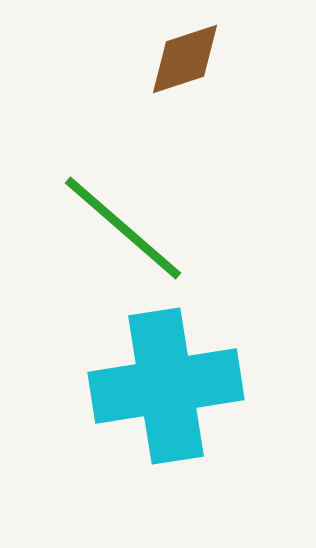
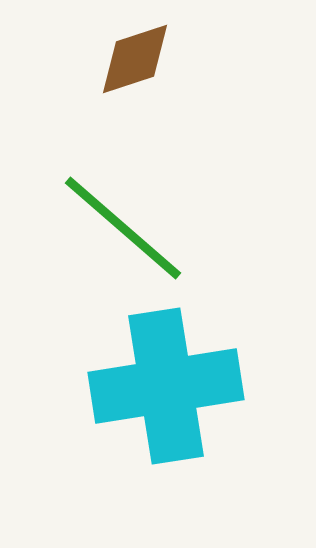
brown diamond: moved 50 px left
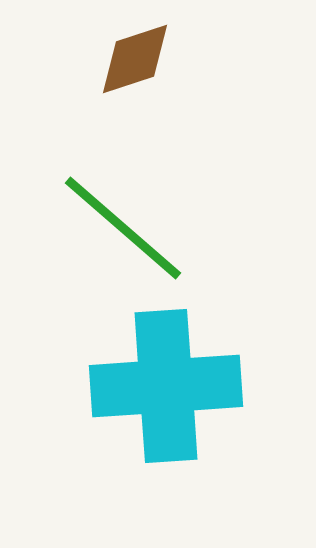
cyan cross: rotated 5 degrees clockwise
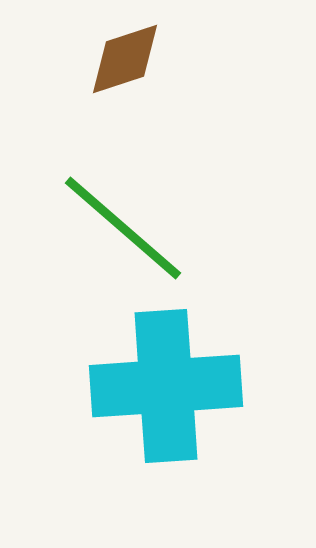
brown diamond: moved 10 px left
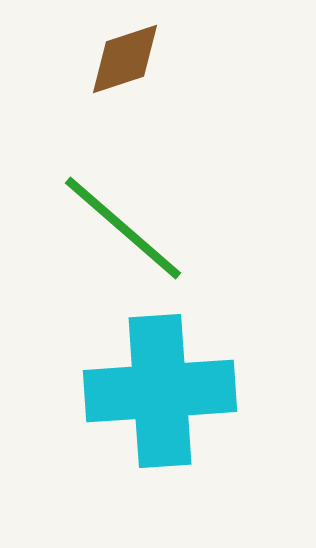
cyan cross: moved 6 px left, 5 px down
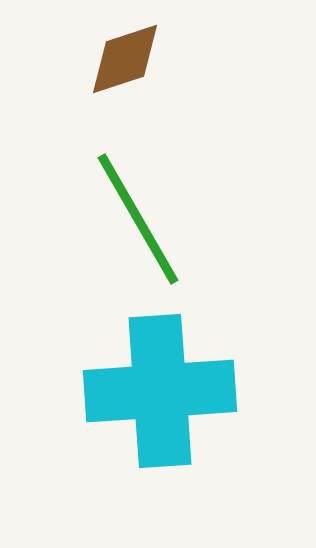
green line: moved 15 px right, 9 px up; rotated 19 degrees clockwise
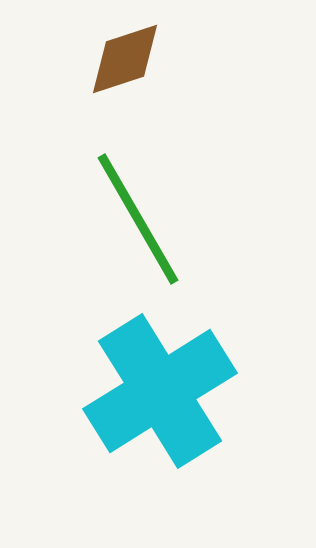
cyan cross: rotated 28 degrees counterclockwise
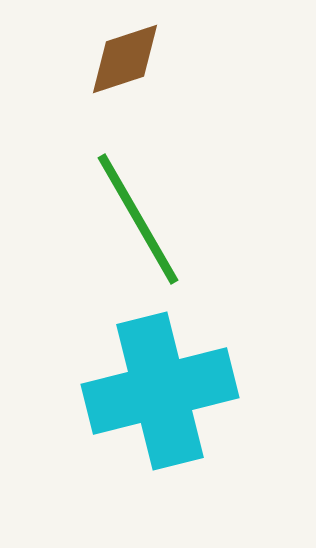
cyan cross: rotated 18 degrees clockwise
